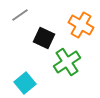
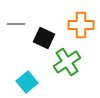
gray line: moved 4 px left, 9 px down; rotated 36 degrees clockwise
orange cross: rotated 30 degrees counterclockwise
cyan square: moved 2 px right, 1 px up
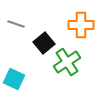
gray line: rotated 18 degrees clockwise
black square: moved 5 px down; rotated 25 degrees clockwise
cyan square: moved 13 px left, 3 px up; rotated 25 degrees counterclockwise
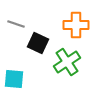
orange cross: moved 5 px left
black square: moved 6 px left; rotated 25 degrees counterclockwise
cyan square: rotated 20 degrees counterclockwise
